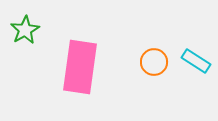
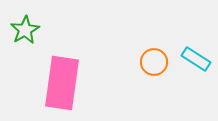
cyan rectangle: moved 2 px up
pink rectangle: moved 18 px left, 16 px down
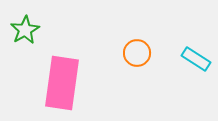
orange circle: moved 17 px left, 9 px up
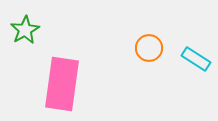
orange circle: moved 12 px right, 5 px up
pink rectangle: moved 1 px down
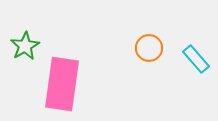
green star: moved 16 px down
cyan rectangle: rotated 16 degrees clockwise
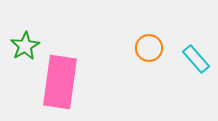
pink rectangle: moved 2 px left, 2 px up
